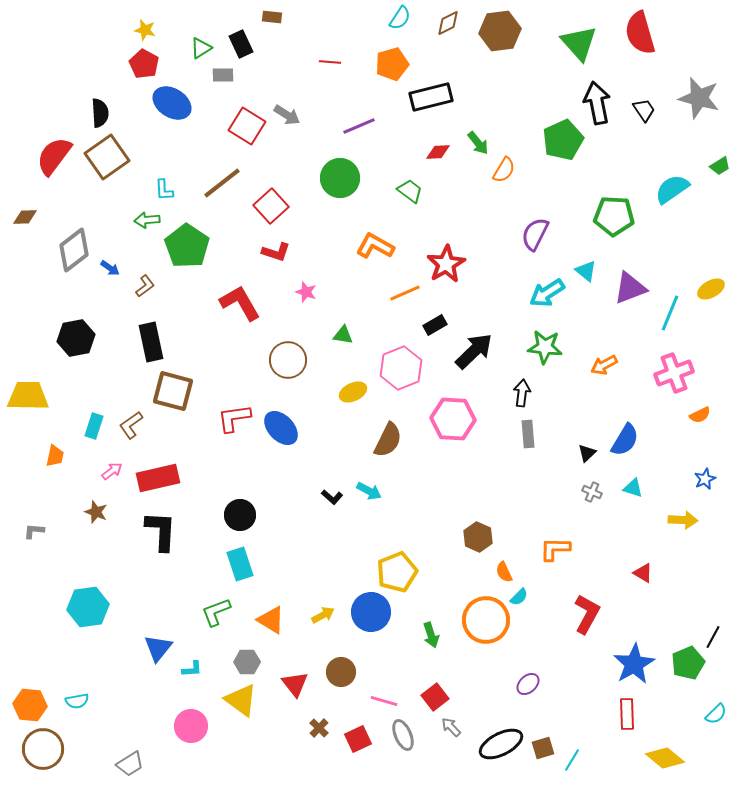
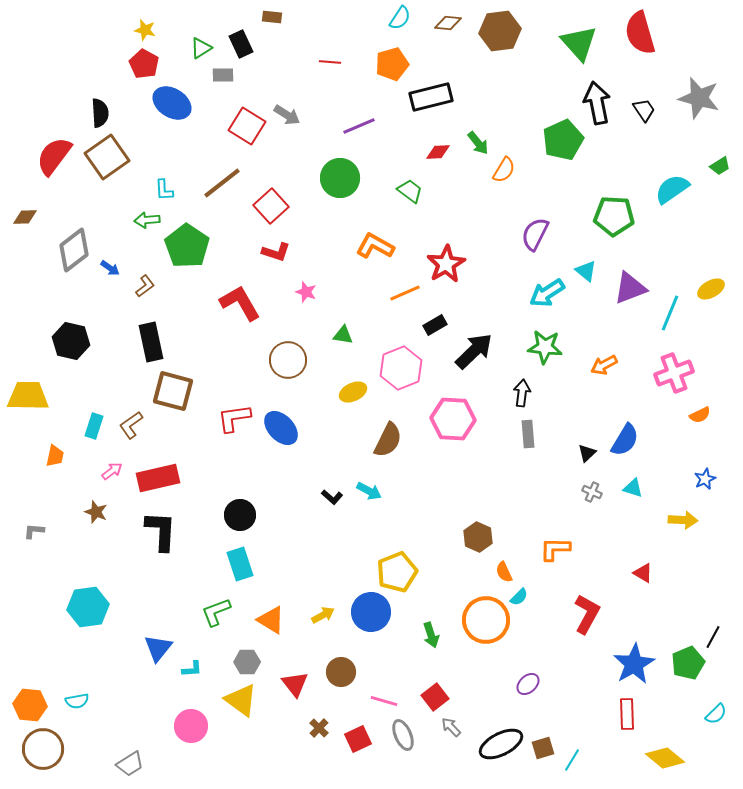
brown diamond at (448, 23): rotated 32 degrees clockwise
black hexagon at (76, 338): moved 5 px left, 3 px down; rotated 24 degrees clockwise
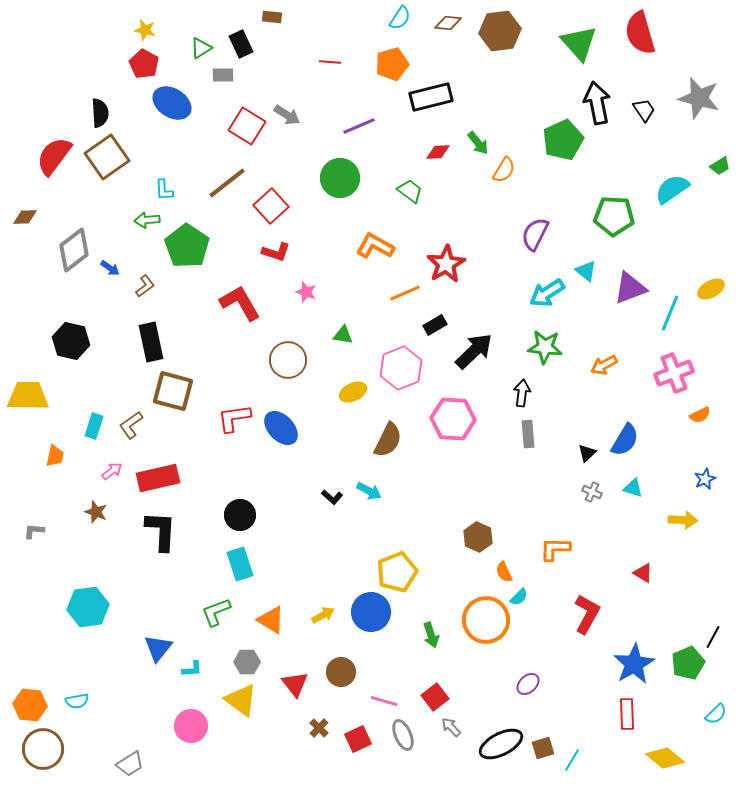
brown line at (222, 183): moved 5 px right
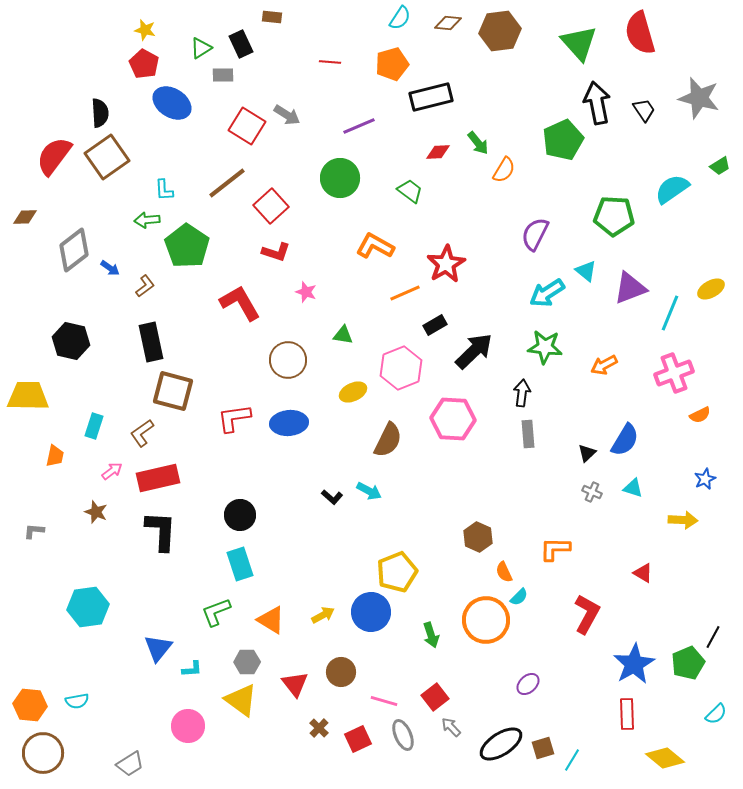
brown L-shape at (131, 425): moved 11 px right, 8 px down
blue ellipse at (281, 428): moved 8 px right, 5 px up; rotated 51 degrees counterclockwise
pink circle at (191, 726): moved 3 px left
black ellipse at (501, 744): rotated 6 degrees counterclockwise
brown circle at (43, 749): moved 4 px down
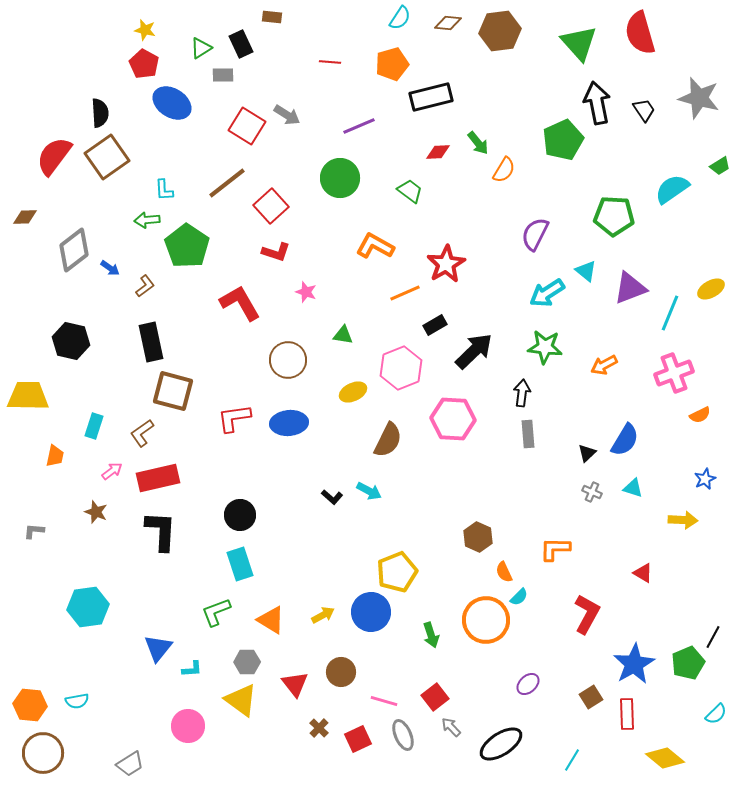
brown square at (543, 748): moved 48 px right, 51 px up; rotated 15 degrees counterclockwise
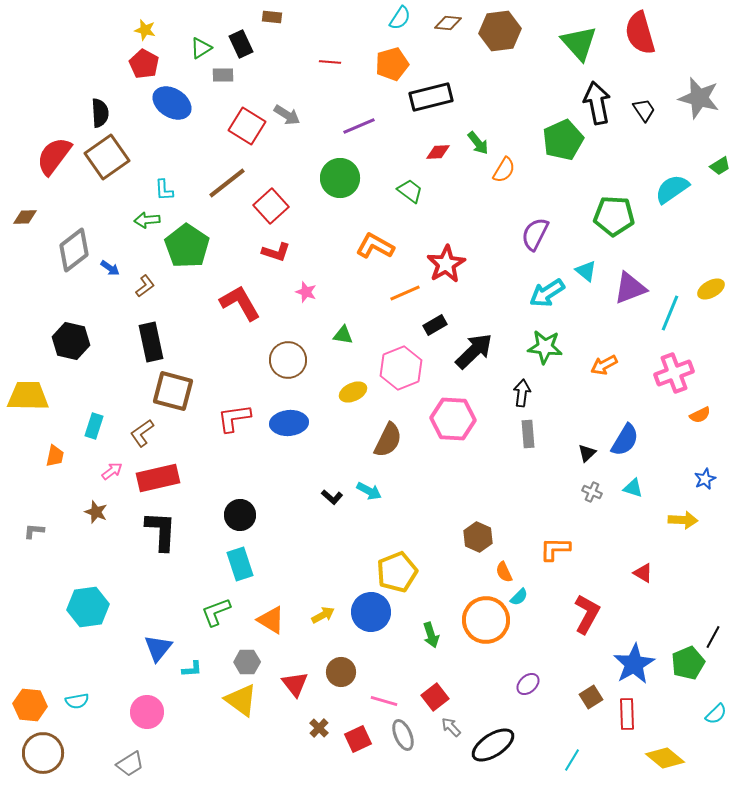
pink circle at (188, 726): moved 41 px left, 14 px up
black ellipse at (501, 744): moved 8 px left, 1 px down
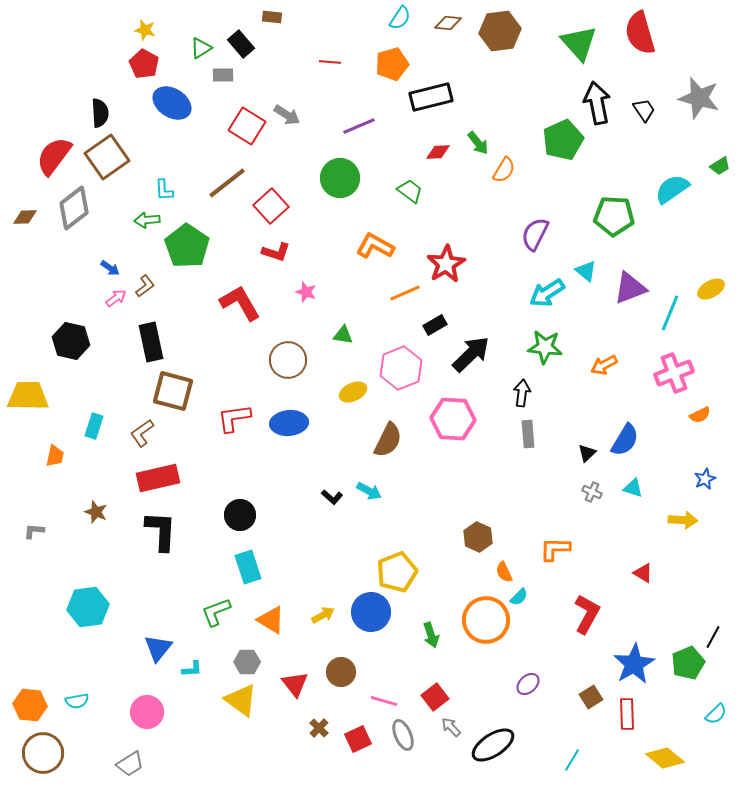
black rectangle at (241, 44): rotated 16 degrees counterclockwise
gray diamond at (74, 250): moved 42 px up
black arrow at (474, 351): moved 3 px left, 3 px down
pink arrow at (112, 471): moved 4 px right, 173 px up
cyan rectangle at (240, 564): moved 8 px right, 3 px down
